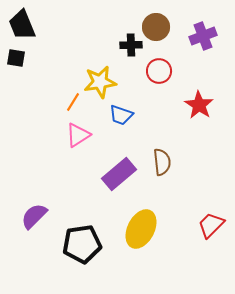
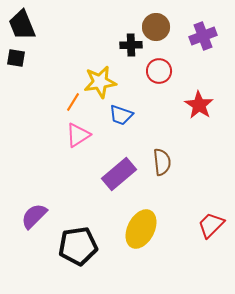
black pentagon: moved 4 px left, 2 px down
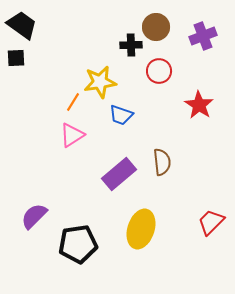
black trapezoid: rotated 148 degrees clockwise
black square: rotated 12 degrees counterclockwise
pink triangle: moved 6 px left
red trapezoid: moved 3 px up
yellow ellipse: rotated 9 degrees counterclockwise
black pentagon: moved 2 px up
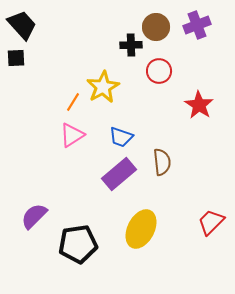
black trapezoid: rotated 12 degrees clockwise
purple cross: moved 6 px left, 11 px up
yellow star: moved 3 px right, 5 px down; rotated 20 degrees counterclockwise
blue trapezoid: moved 22 px down
yellow ellipse: rotated 9 degrees clockwise
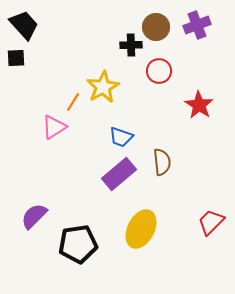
black trapezoid: moved 2 px right
pink triangle: moved 18 px left, 8 px up
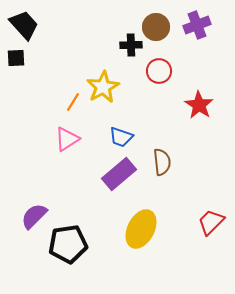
pink triangle: moved 13 px right, 12 px down
black pentagon: moved 10 px left
